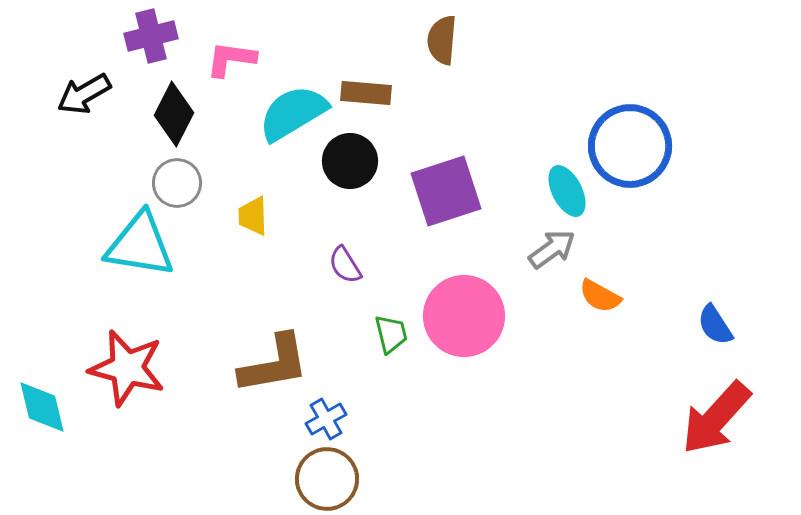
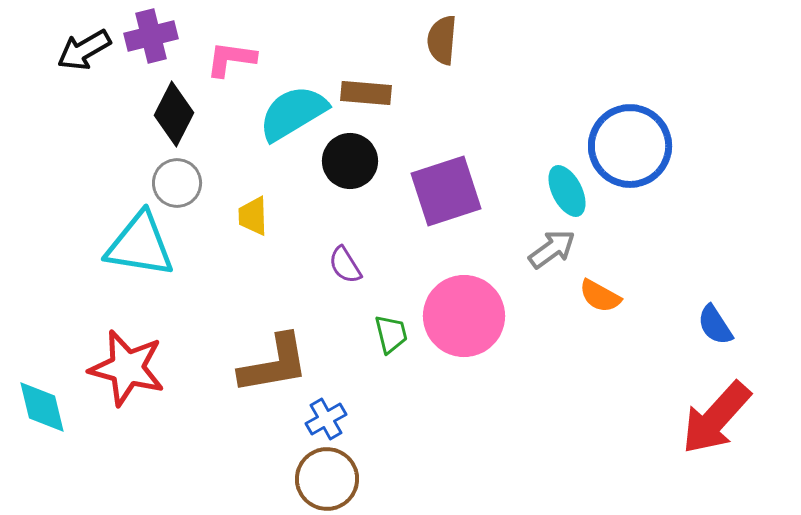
black arrow: moved 44 px up
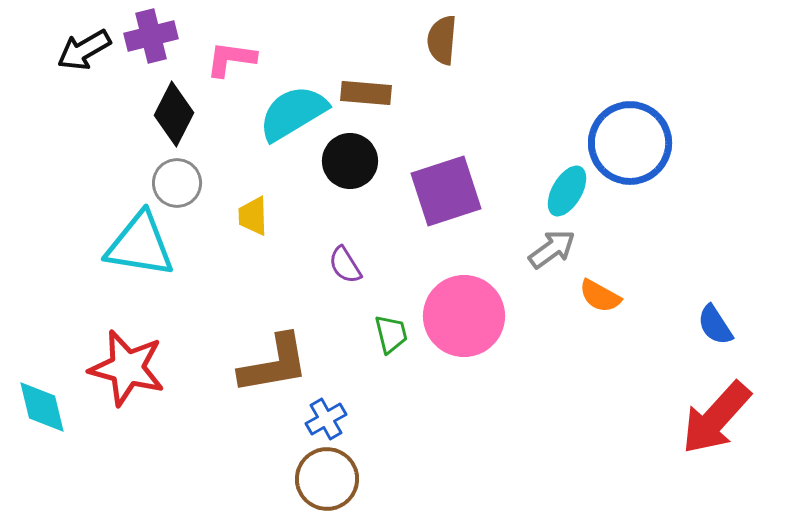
blue circle: moved 3 px up
cyan ellipse: rotated 57 degrees clockwise
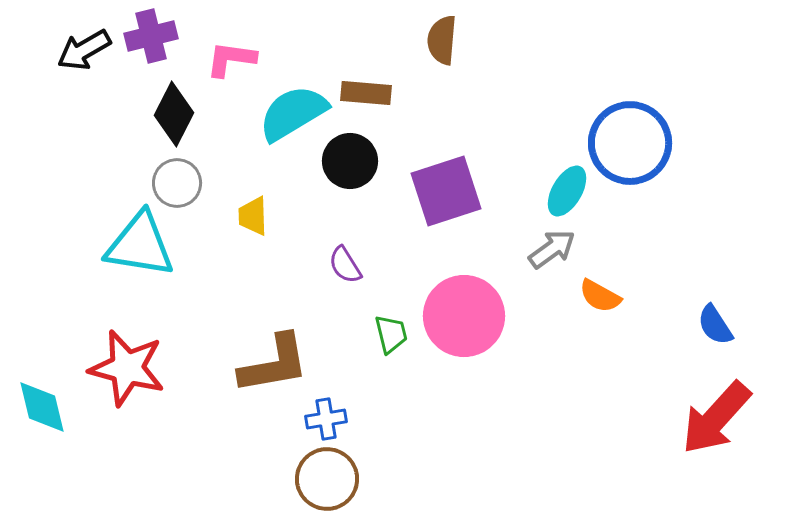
blue cross: rotated 21 degrees clockwise
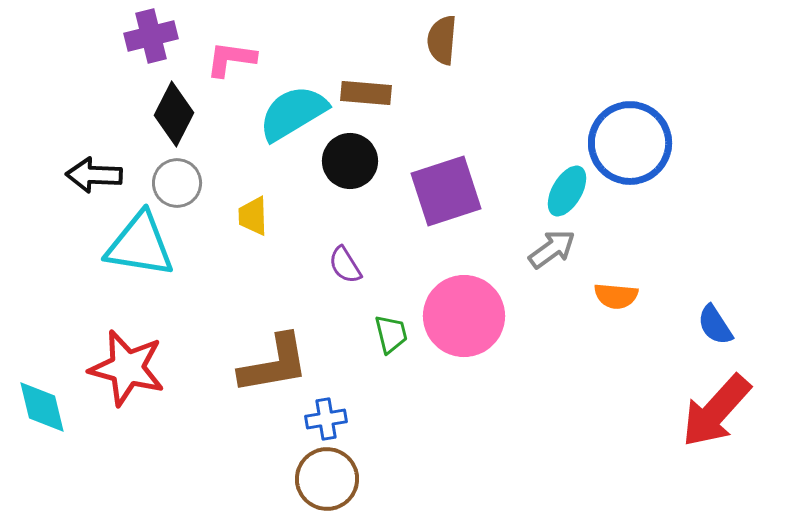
black arrow: moved 10 px right, 125 px down; rotated 32 degrees clockwise
orange semicircle: moved 16 px right; rotated 24 degrees counterclockwise
red arrow: moved 7 px up
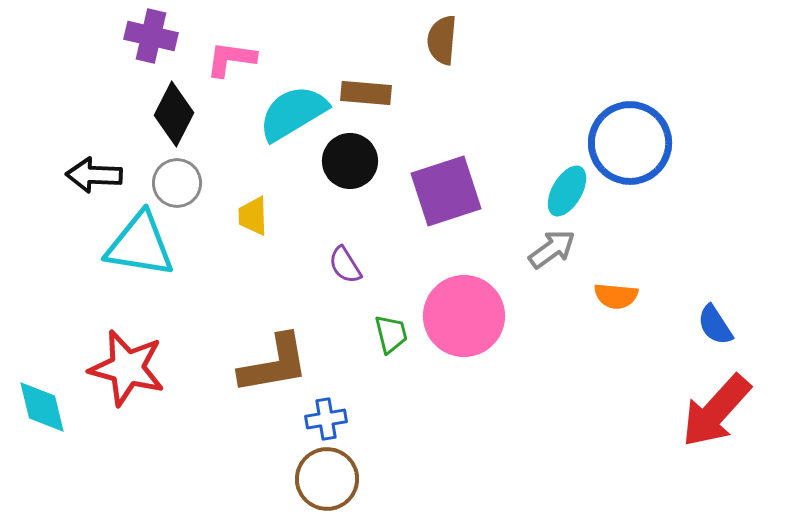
purple cross: rotated 27 degrees clockwise
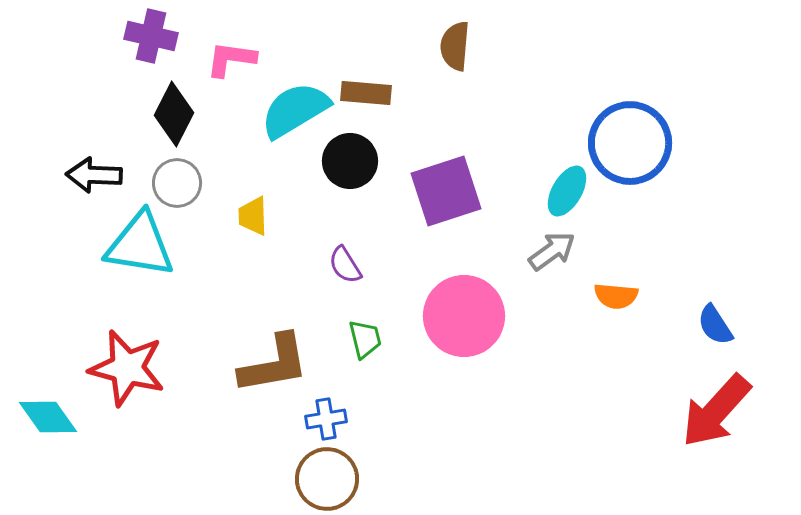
brown semicircle: moved 13 px right, 6 px down
cyan semicircle: moved 2 px right, 3 px up
gray arrow: moved 2 px down
green trapezoid: moved 26 px left, 5 px down
cyan diamond: moved 6 px right, 10 px down; rotated 22 degrees counterclockwise
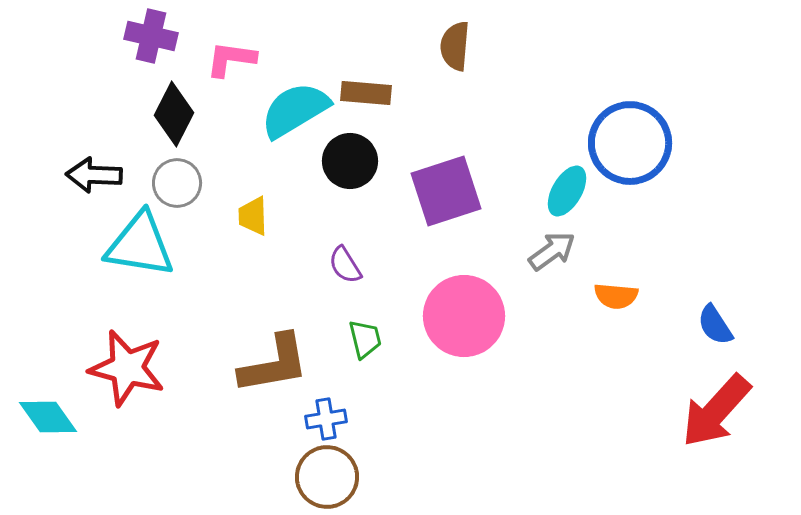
brown circle: moved 2 px up
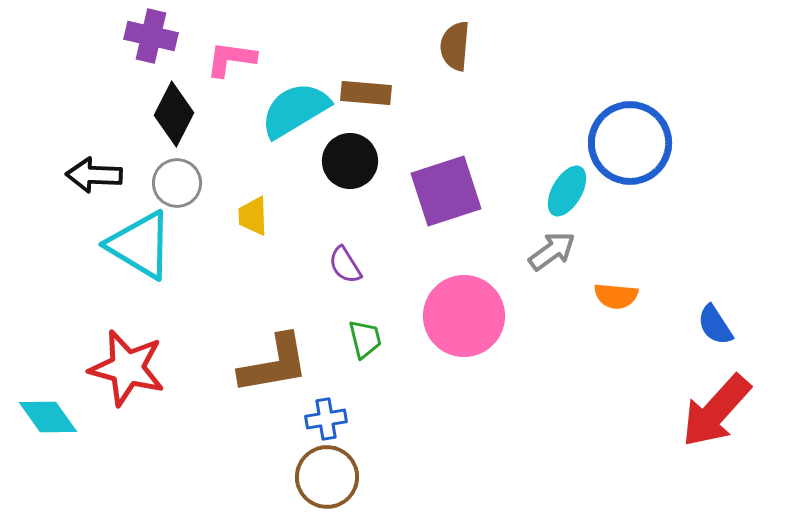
cyan triangle: rotated 22 degrees clockwise
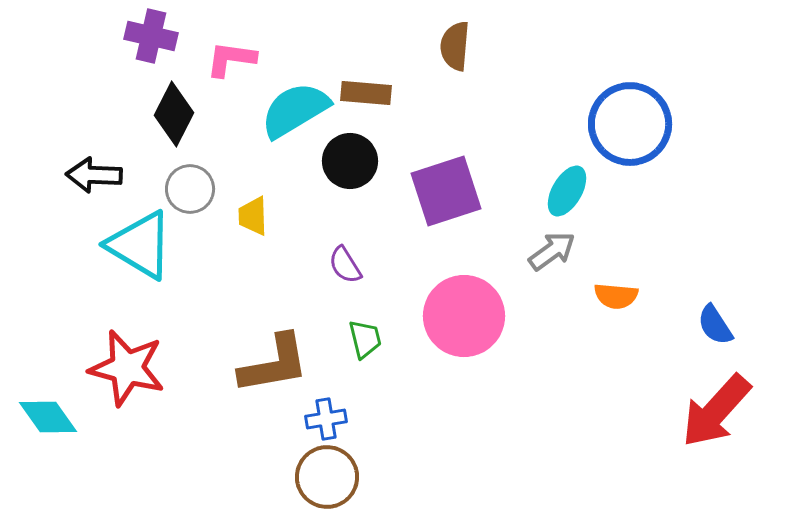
blue circle: moved 19 px up
gray circle: moved 13 px right, 6 px down
